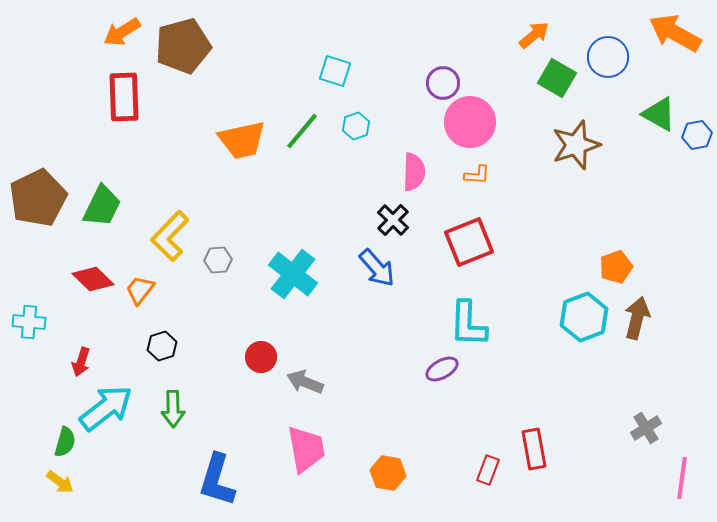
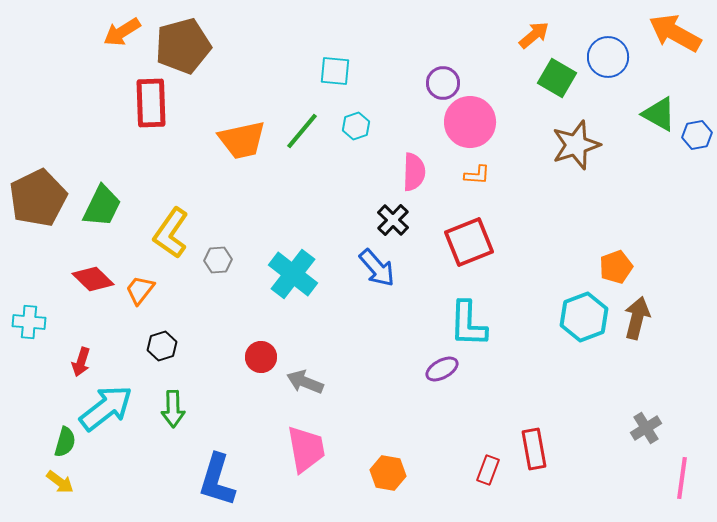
cyan square at (335, 71): rotated 12 degrees counterclockwise
red rectangle at (124, 97): moved 27 px right, 6 px down
yellow L-shape at (170, 236): moved 1 px right, 3 px up; rotated 9 degrees counterclockwise
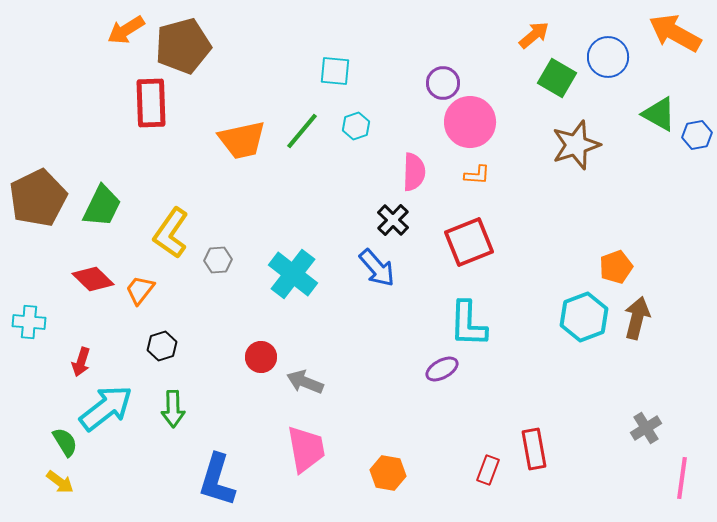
orange arrow at (122, 32): moved 4 px right, 2 px up
green semicircle at (65, 442): rotated 48 degrees counterclockwise
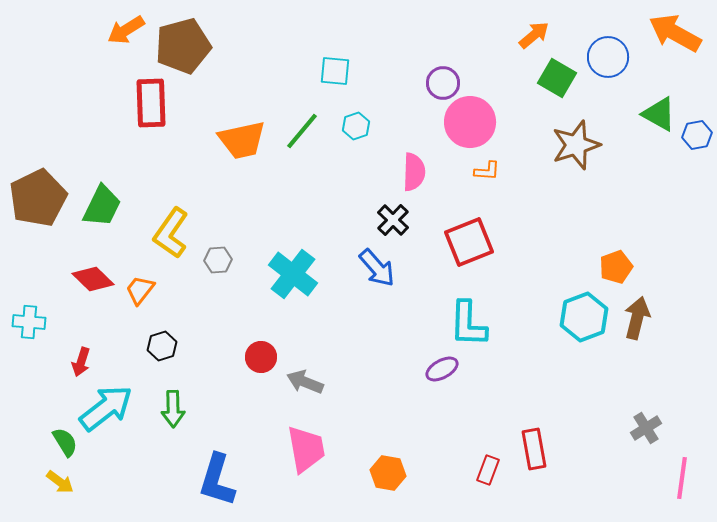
orange L-shape at (477, 175): moved 10 px right, 4 px up
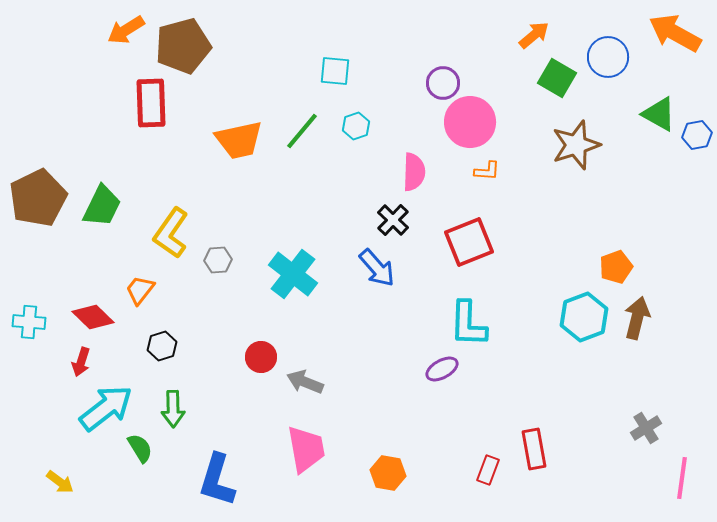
orange trapezoid at (242, 140): moved 3 px left
red diamond at (93, 279): moved 38 px down
green semicircle at (65, 442): moved 75 px right, 6 px down
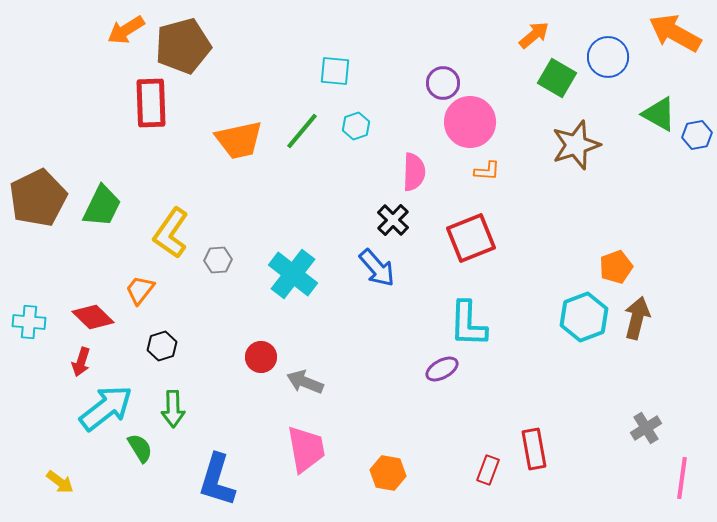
red square at (469, 242): moved 2 px right, 4 px up
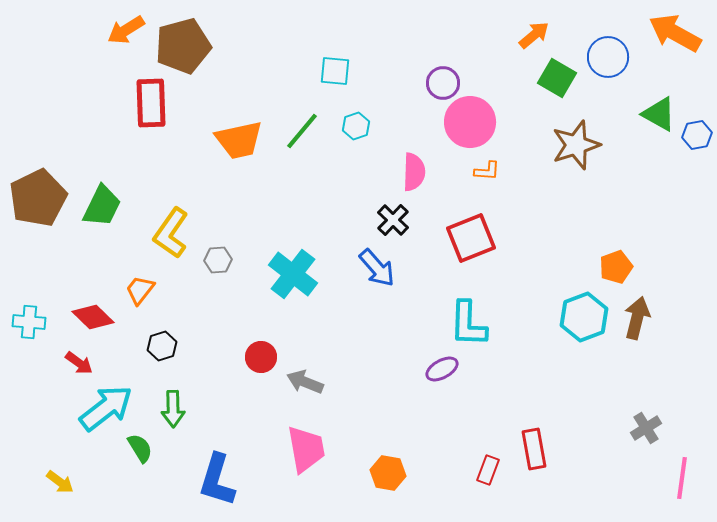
red arrow at (81, 362): moved 2 px left, 1 px down; rotated 72 degrees counterclockwise
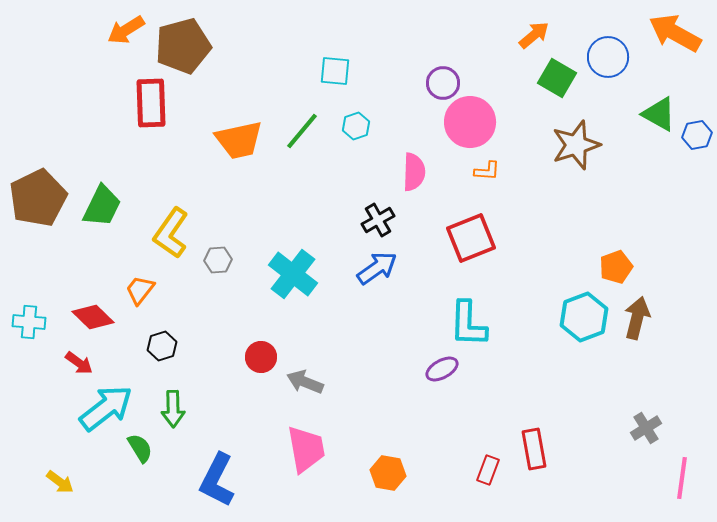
black cross at (393, 220): moved 15 px left; rotated 16 degrees clockwise
blue arrow at (377, 268): rotated 84 degrees counterclockwise
blue L-shape at (217, 480): rotated 10 degrees clockwise
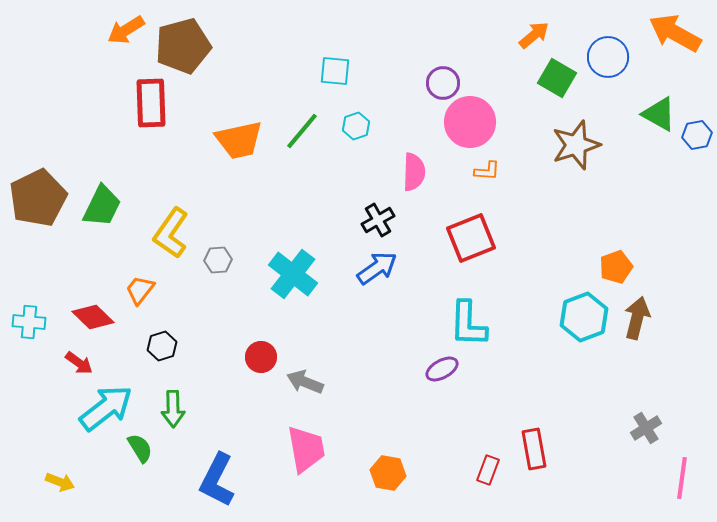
yellow arrow at (60, 482): rotated 16 degrees counterclockwise
